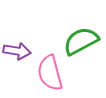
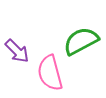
purple arrow: rotated 36 degrees clockwise
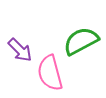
purple arrow: moved 3 px right, 1 px up
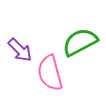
green semicircle: moved 1 px left, 1 px down
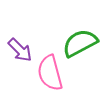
green semicircle: moved 1 px down
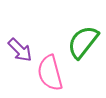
green semicircle: moved 3 px right, 1 px up; rotated 24 degrees counterclockwise
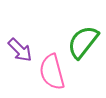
pink semicircle: moved 2 px right, 1 px up
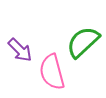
green semicircle: rotated 9 degrees clockwise
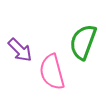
green semicircle: rotated 27 degrees counterclockwise
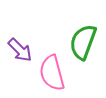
pink semicircle: moved 1 px down
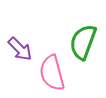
purple arrow: moved 1 px up
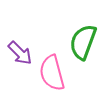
purple arrow: moved 4 px down
